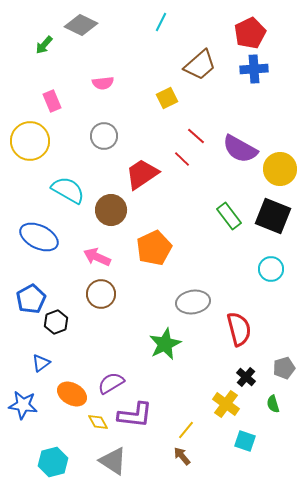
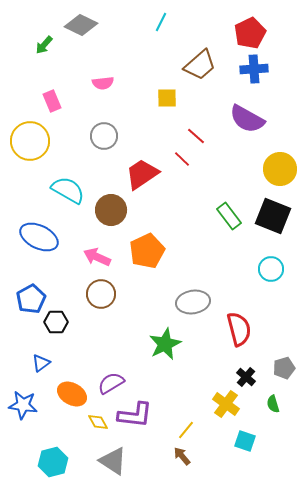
yellow square at (167, 98): rotated 25 degrees clockwise
purple semicircle at (240, 149): moved 7 px right, 30 px up
orange pentagon at (154, 248): moved 7 px left, 3 px down
black hexagon at (56, 322): rotated 20 degrees clockwise
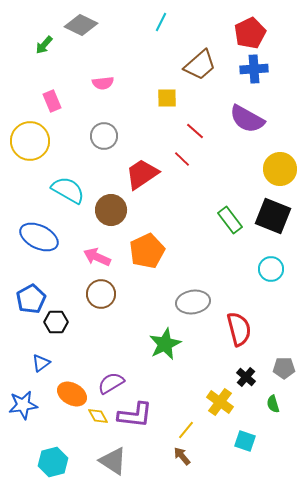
red line at (196, 136): moved 1 px left, 5 px up
green rectangle at (229, 216): moved 1 px right, 4 px down
gray pentagon at (284, 368): rotated 15 degrees clockwise
yellow cross at (226, 404): moved 6 px left, 2 px up
blue star at (23, 405): rotated 16 degrees counterclockwise
yellow diamond at (98, 422): moved 6 px up
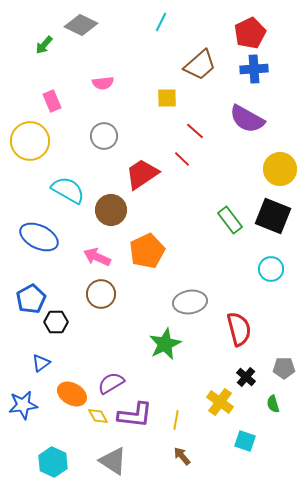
gray ellipse at (193, 302): moved 3 px left
yellow line at (186, 430): moved 10 px left, 10 px up; rotated 30 degrees counterclockwise
cyan hexagon at (53, 462): rotated 20 degrees counterclockwise
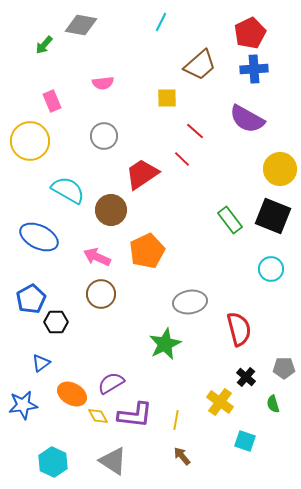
gray diamond at (81, 25): rotated 16 degrees counterclockwise
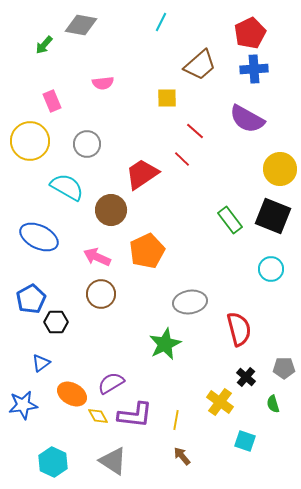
gray circle at (104, 136): moved 17 px left, 8 px down
cyan semicircle at (68, 190): moved 1 px left, 3 px up
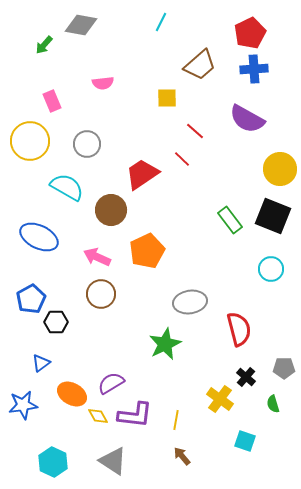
yellow cross at (220, 402): moved 3 px up
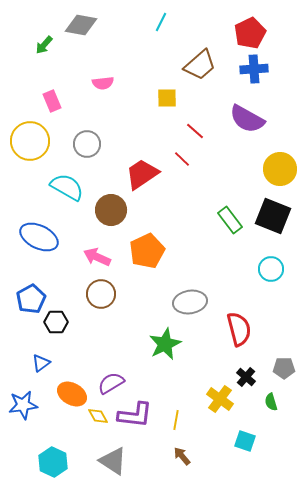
green semicircle at (273, 404): moved 2 px left, 2 px up
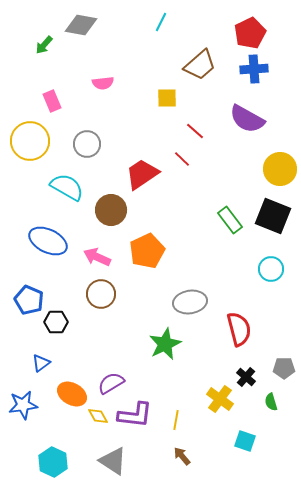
blue ellipse at (39, 237): moved 9 px right, 4 px down
blue pentagon at (31, 299): moved 2 px left, 1 px down; rotated 20 degrees counterclockwise
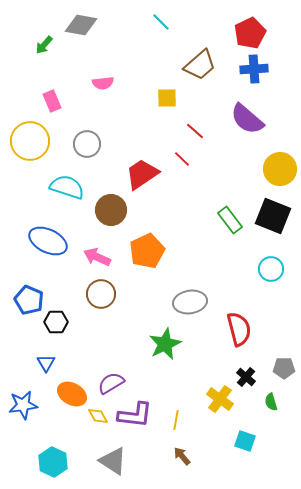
cyan line at (161, 22): rotated 72 degrees counterclockwise
purple semicircle at (247, 119): rotated 12 degrees clockwise
cyan semicircle at (67, 187): rotated 12 degrees counterclockwise
blue triangle at (41, 363): moved 5 px right; rotated 24 degrees counterclockwise
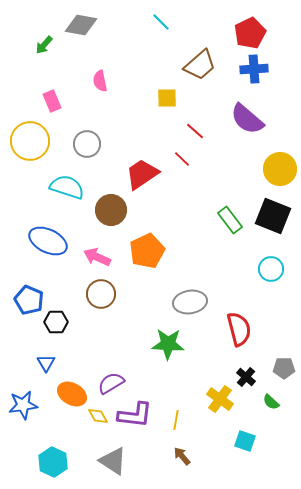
pink semicircle at (103, 83): moved 3 px left, 2 px up; rotated 85 degrees clockwise
green star at (165, 344): moved 3 px right; rotated 28 degrees clockwise
green semicircle at (271, 402): rotated 30 degrees counterclockwise
